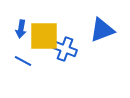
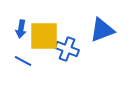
blue cross: moved 2 px right
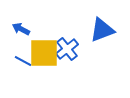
blue arrow: rotated 108 degrees clockwise
yellow square: moved 17 px down
blue cross: rotated 30 degrees clockwise
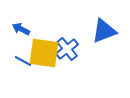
blue triangle: moved 2 px right, 1 px down
yellow square: rotated 8 degrees clockwise
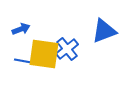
blue arrow: rotated 132 degrees clockwise
yellow square: moved 1 px down
blue line: rotated 18 degrees counterclockwise
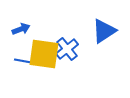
blue triangle: rotated 12 degrees counterclockwise
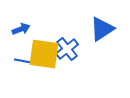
blue triangle: moved 2 px left, 2 px up
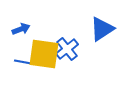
blue line: moved 1 px down
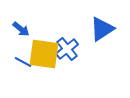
blue arrow: rotated 60 degrees clockwise
blue line: rotated 18 degrees clockwise
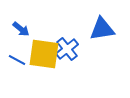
blue triangle: rotated 24 degrees clockwise
blue line: moved 6 px left, 2 px up
